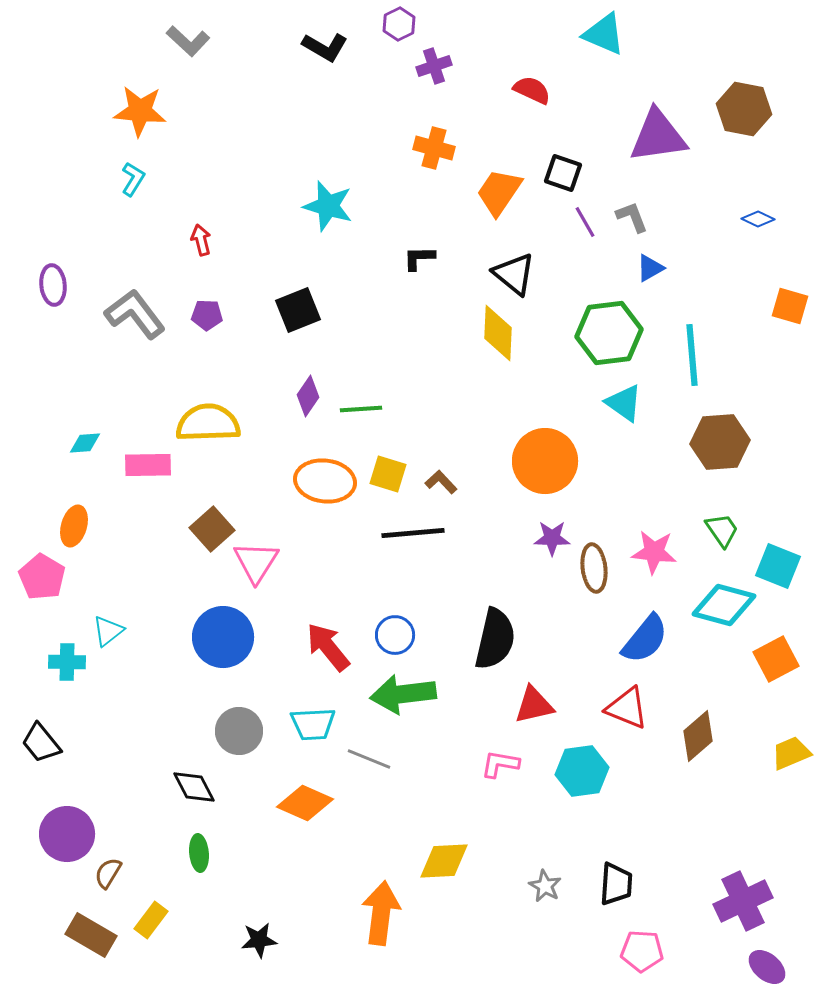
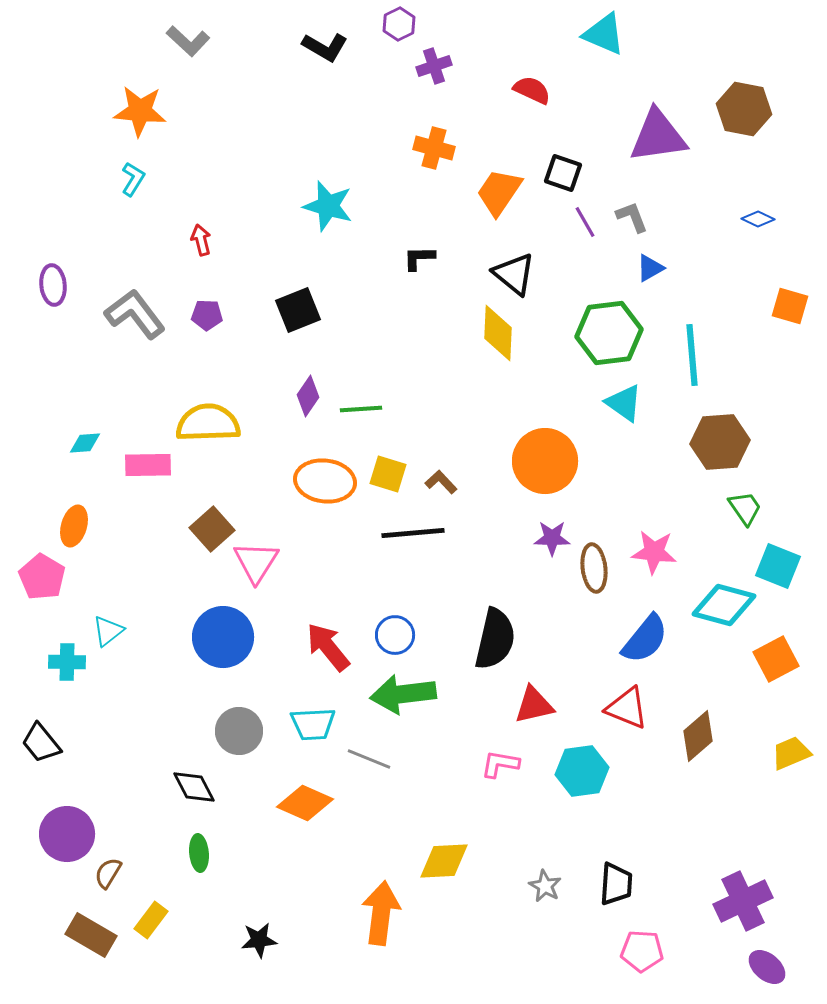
green trapezoid at (722, 530): moved 23 px right, 22 px up
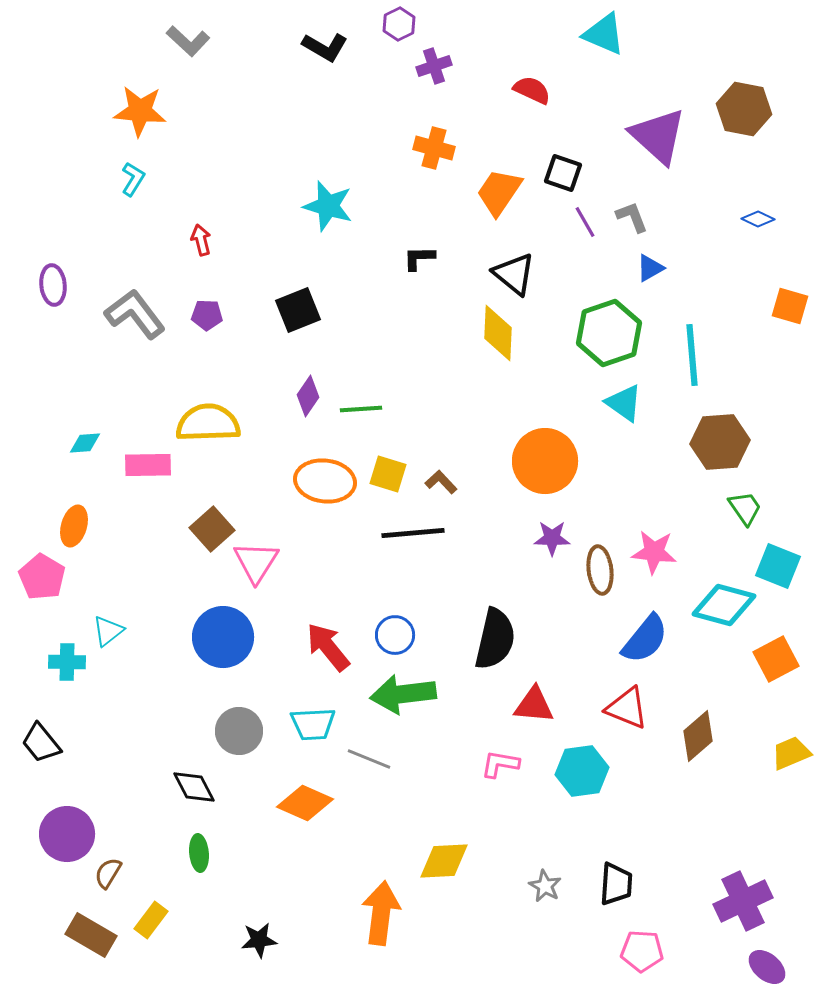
purple triangle at (658, 136): rotated 50 degrees clockwise
green hexagon at (609, 333): rotated 12 degrees counterclockwise
brown ellipse at (594, 568): moved 6 px right, 2 px down
red triangle at (534, 705): rotated 18 degrees clockwise
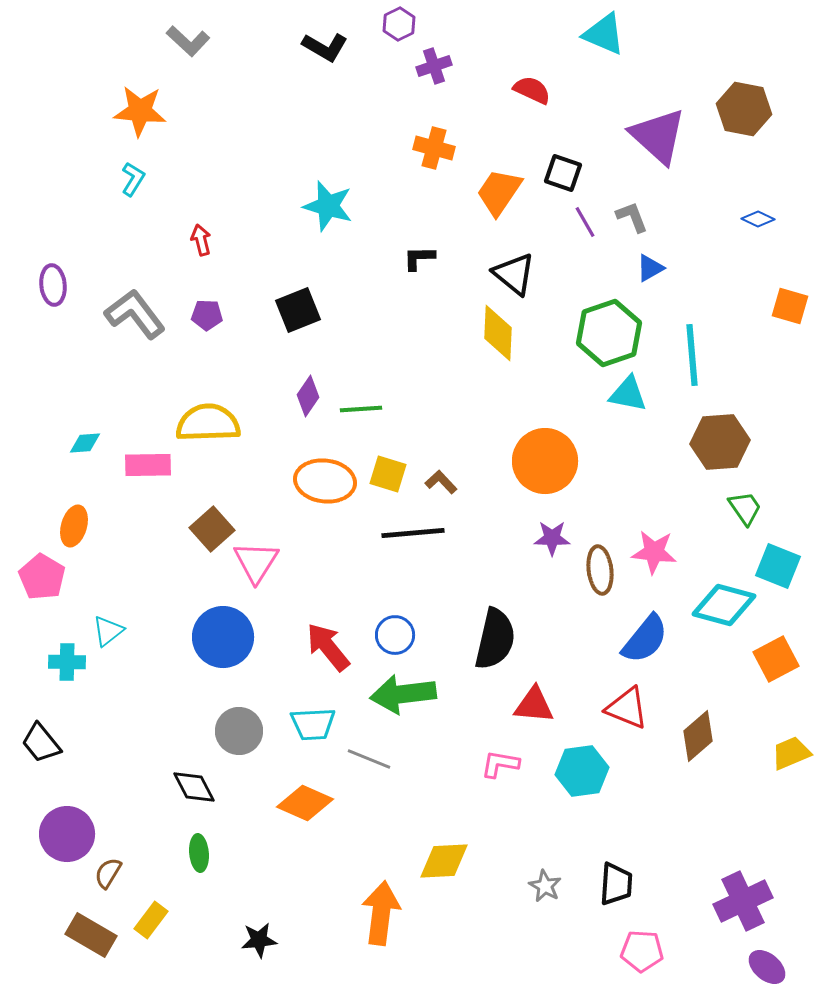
cyan triangle at (624, 403): moved 4 px right, 9 px up; rotated 24 degrees counterclockwise
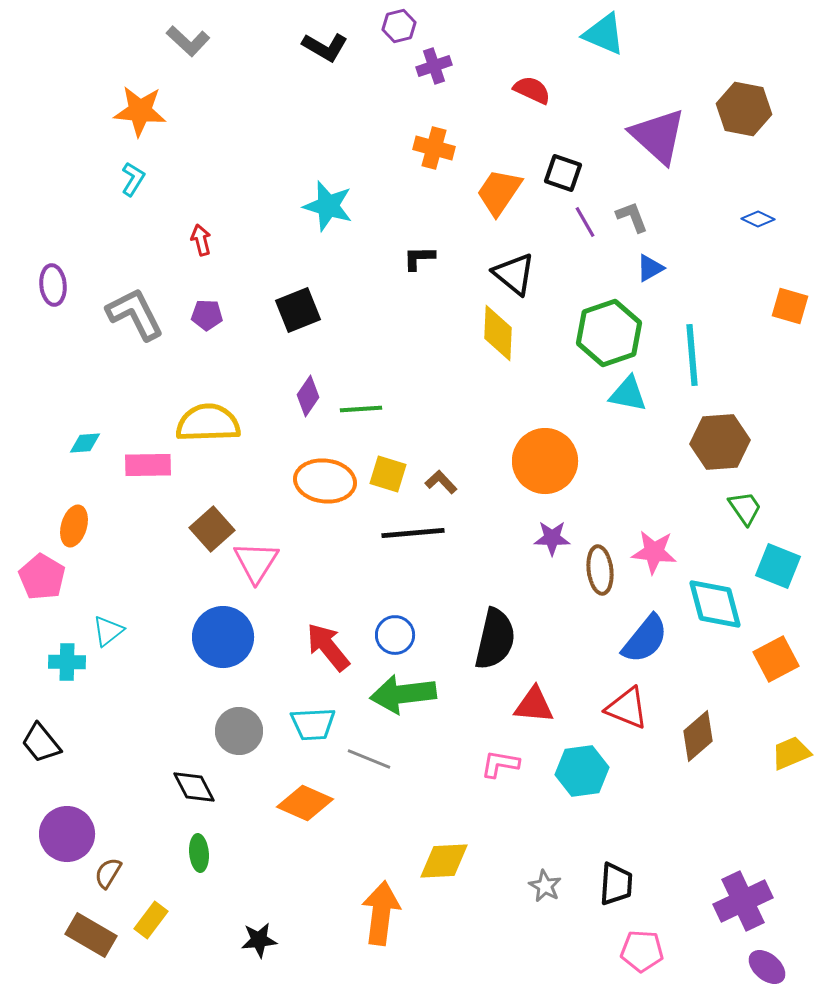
purple hexagon at (399, 24): moved 2 px down; rotated 12 degrees clockwise
gray L-shape at (135, 314): rotated 10 degrees clockwise
cyan diamond at (724, 605): moved 9 px left, 1 px up; rotated 60 degrees clockwise
